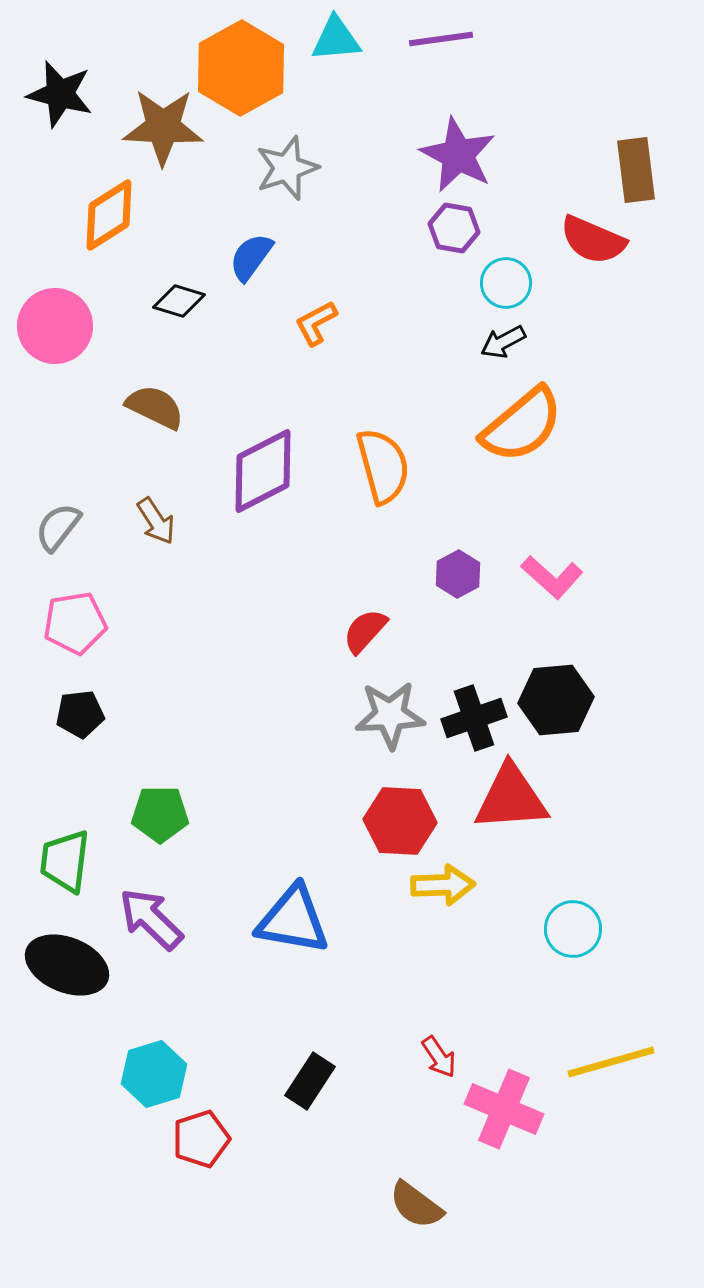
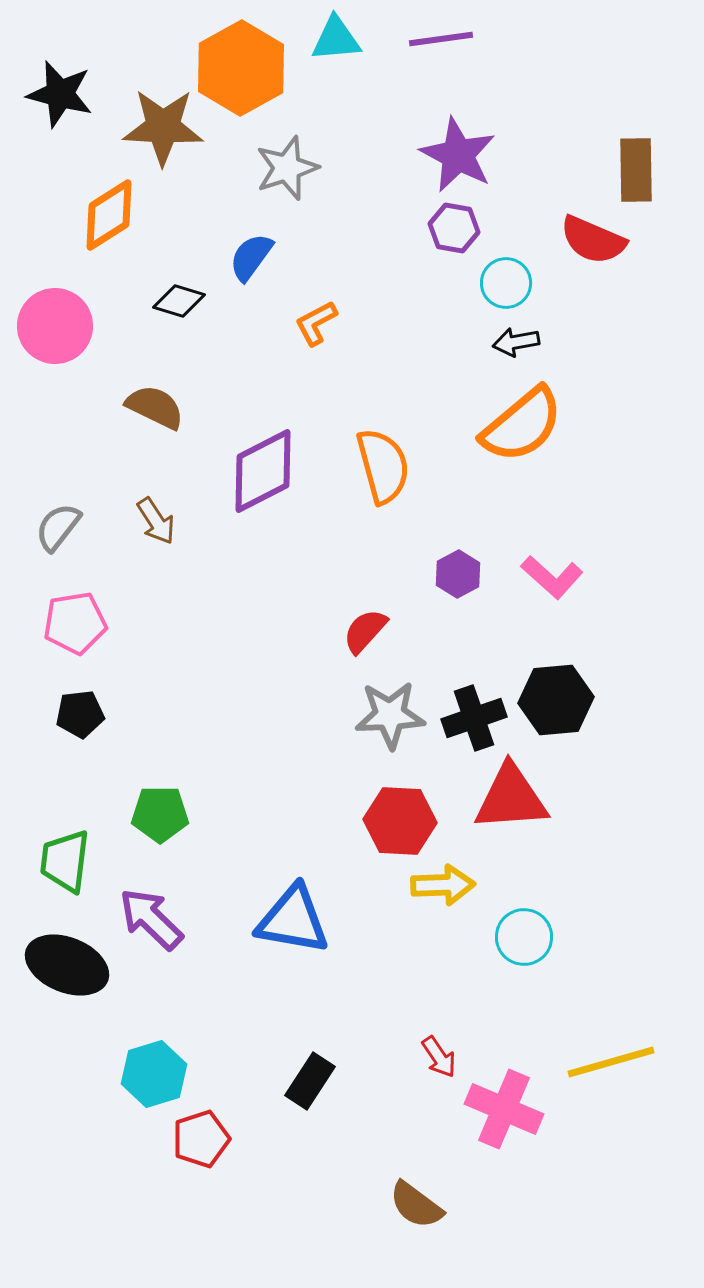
brown rectangle at (636, 170): rotated 6 degrees clockwise
black arrow at (503, 342): moved 13 px right; rotated 18 degrees clockwise
cyan circle at (573, 929): moved 49 px left, 8 px down
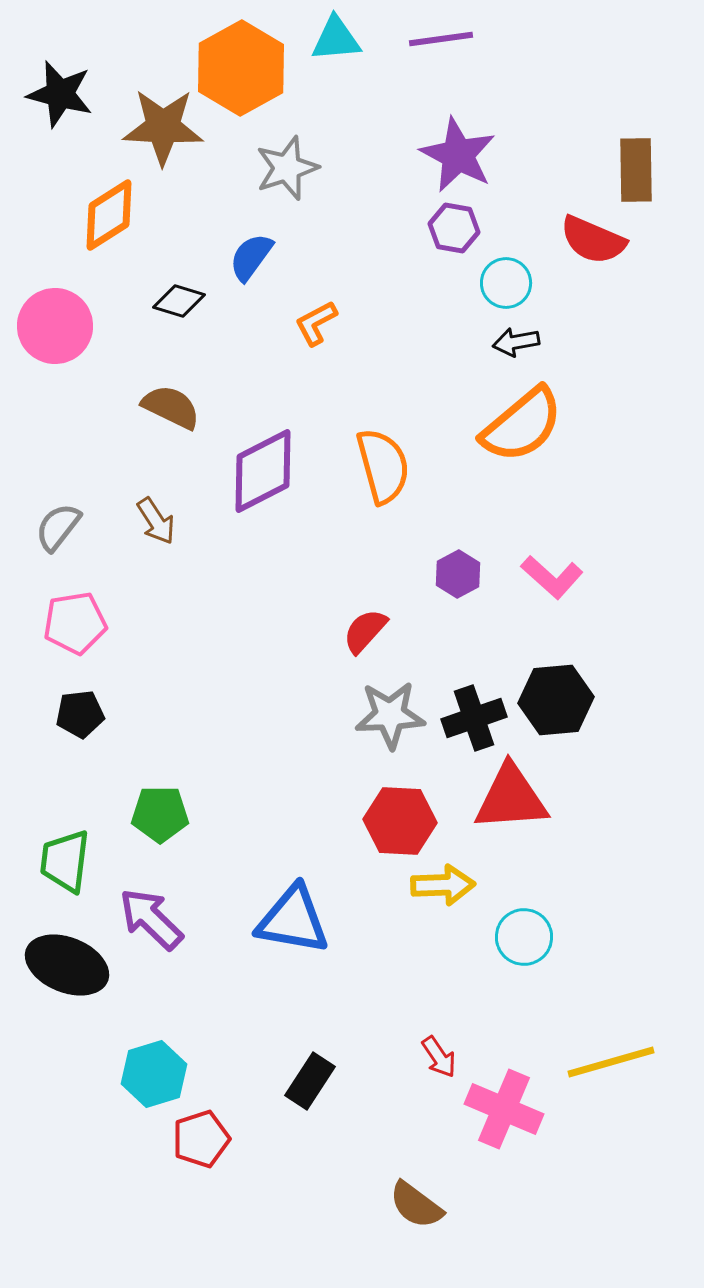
brown semicircle at (155, 407): moved 16 px right
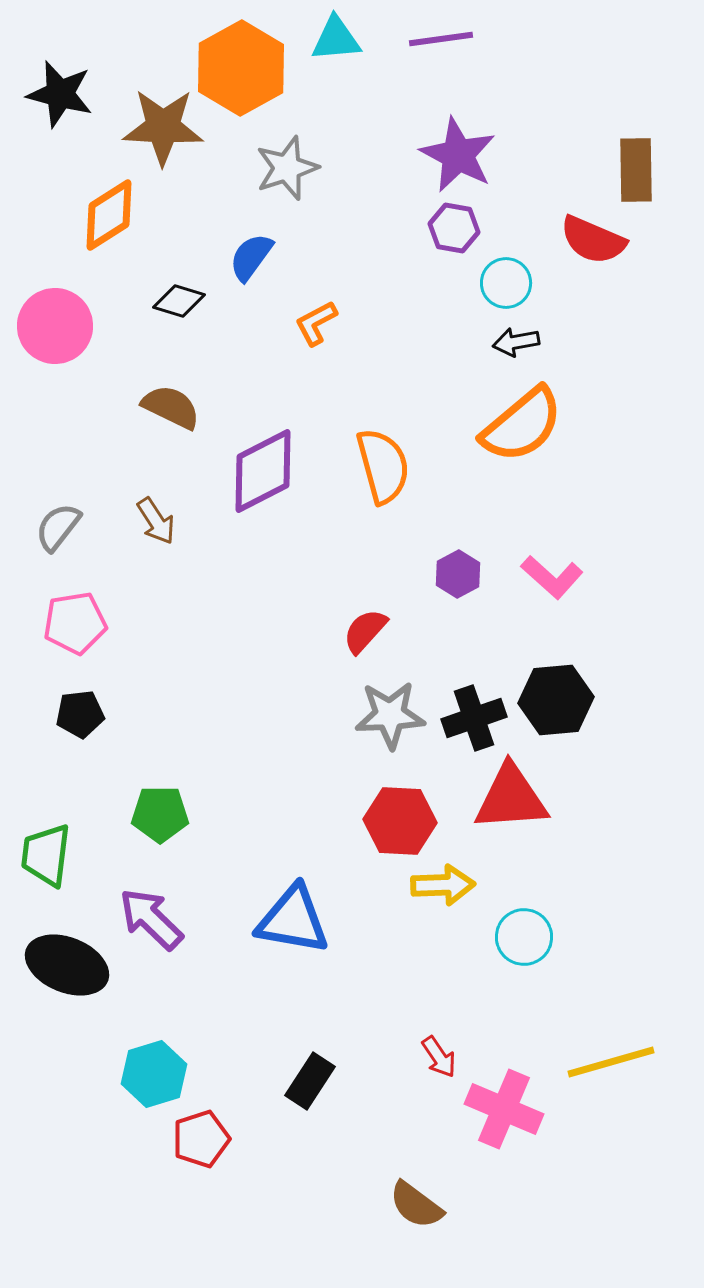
green trapezoid at (65, 861): moved 19 px left, 6 px up
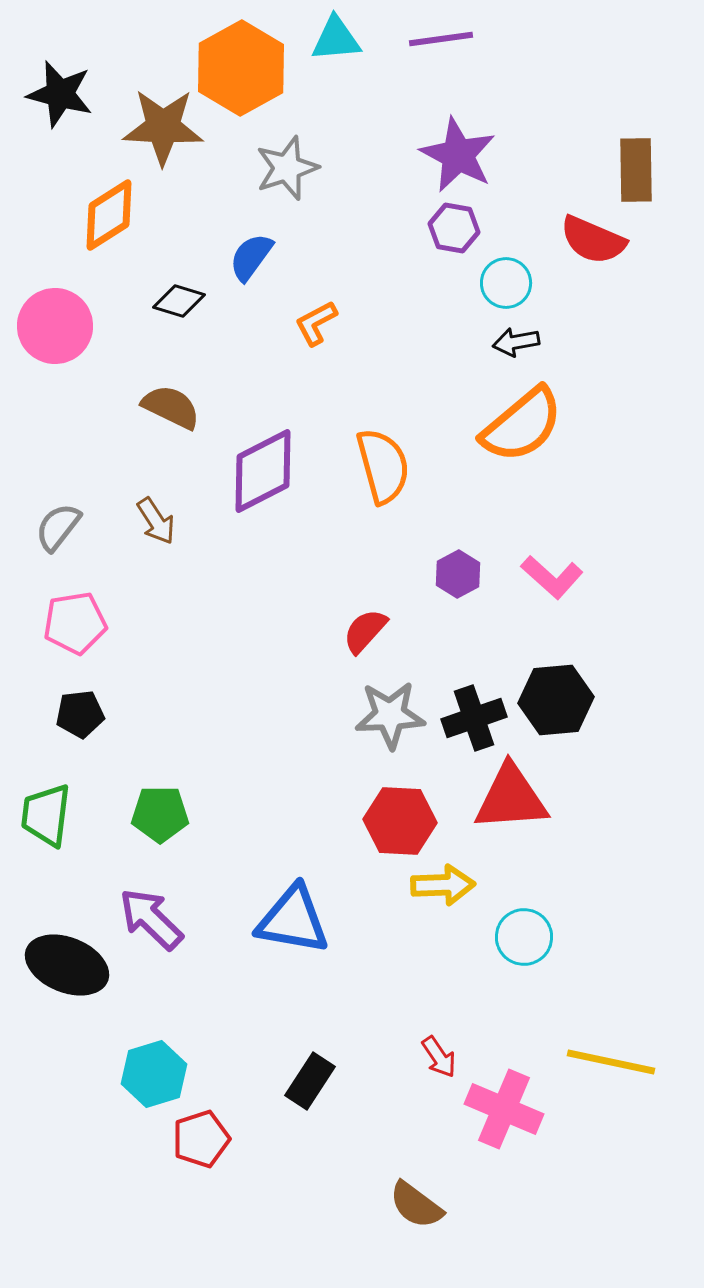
green trapezoid at (46, 855): moved 40 px up
yellow line at (611, 1062): rotated 28 degrees clockwise
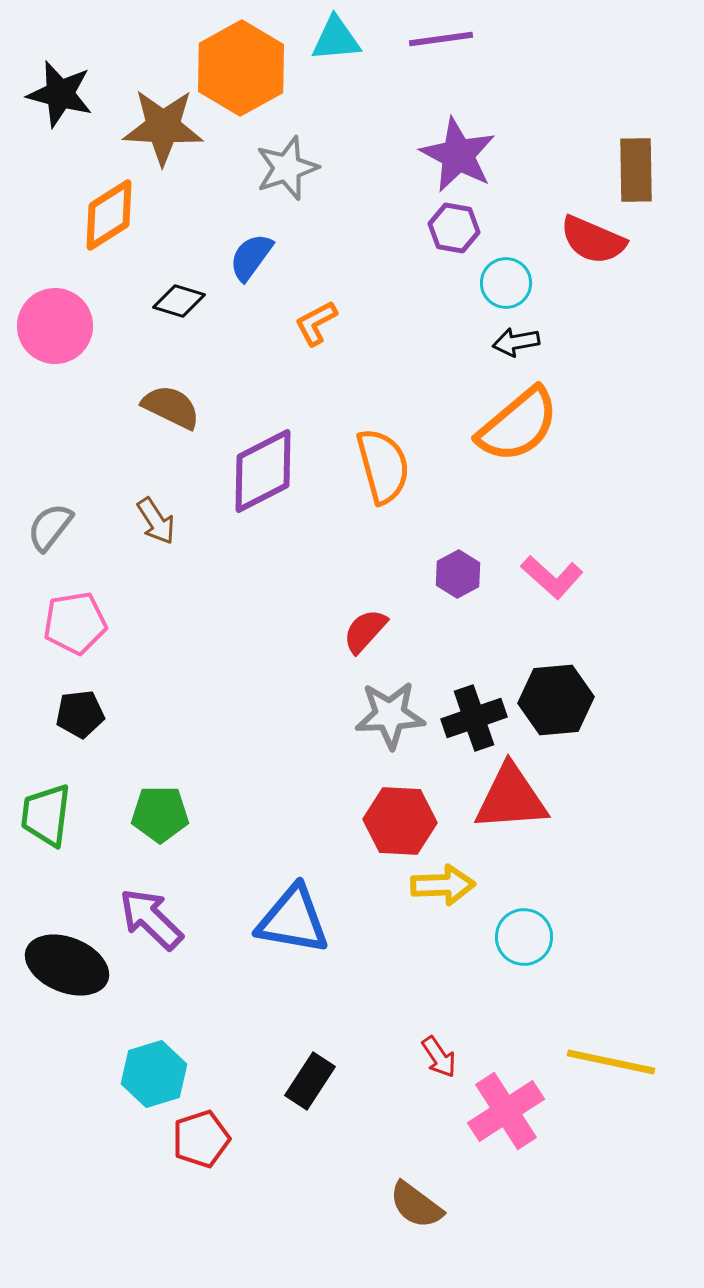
orange semicircle at (522, 425): moved 4 px left
gray semicircle at (58, 527): moved 8 px left
pink cross at (504, 1109): moved 2 px right, 2 px down; rotated 34 degrees clockwise
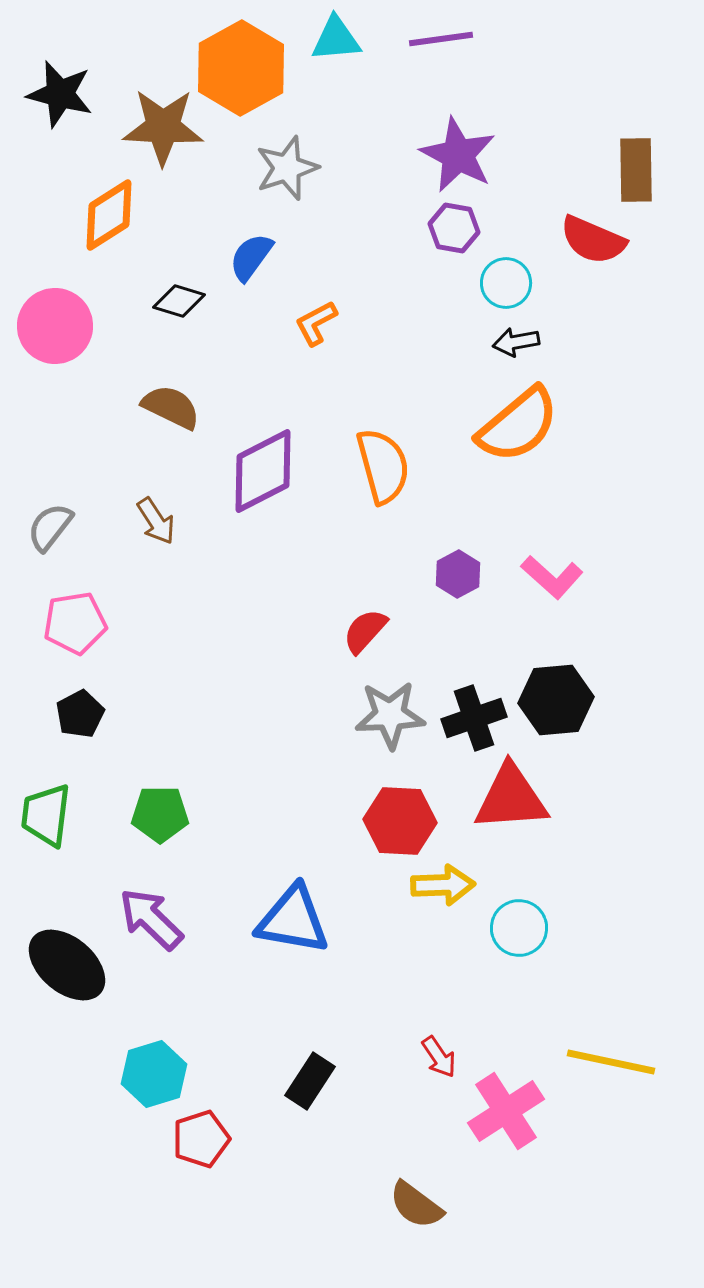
black pentagon at (80, 714): rotated 21 degrees counterclockwise
cyan circle at (524, 937): moved 5 px left, 9 px up
black ellipse at (67, 965): rotated 18 degrees clockwise
